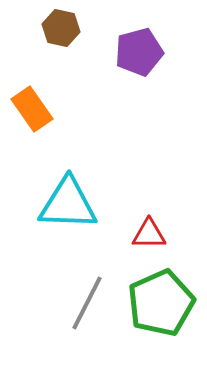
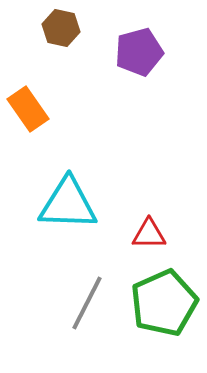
orange rectangle: moved 4 px left
green pentagon: moved 3 px right
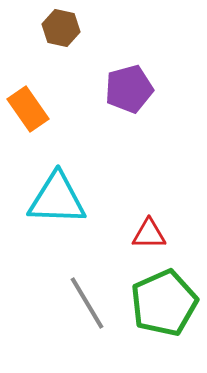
purple pentagon: moved 10 px left, 37 px down
cyan triangle: moved 11 px left, 5 px up
gray line: rotated 58 degrees counterclockwise
